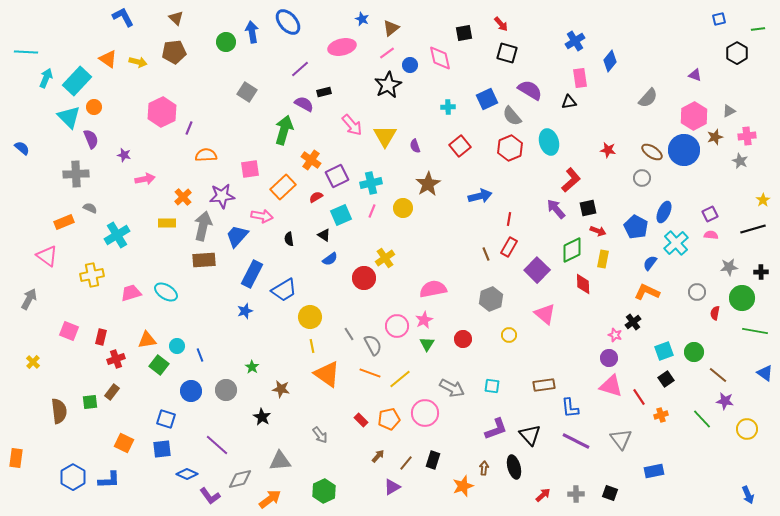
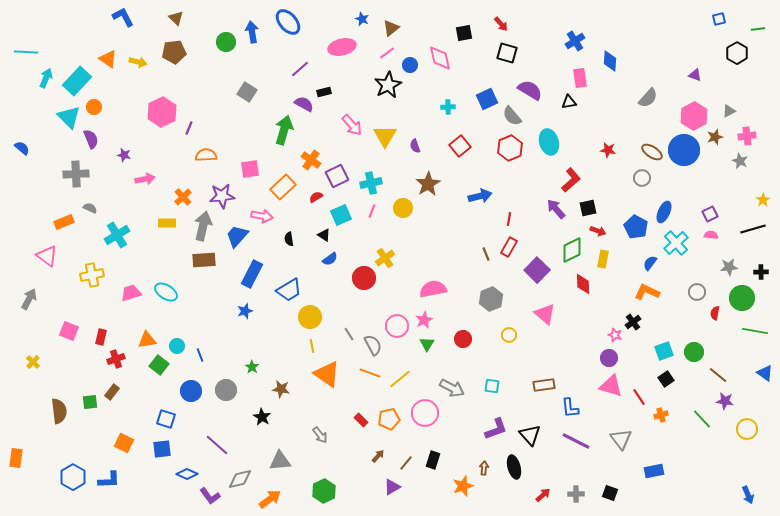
blue diamond at (610, 61): rotated 35 degrees counterclockwise
blue trapezoid at (284, 290): moved 5 px right
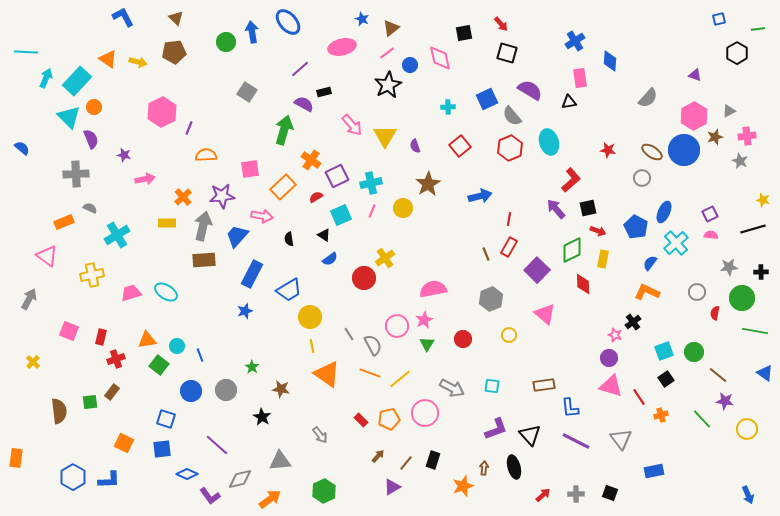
yellow star at (763, 200): rotated 24 degrees counterclockwise
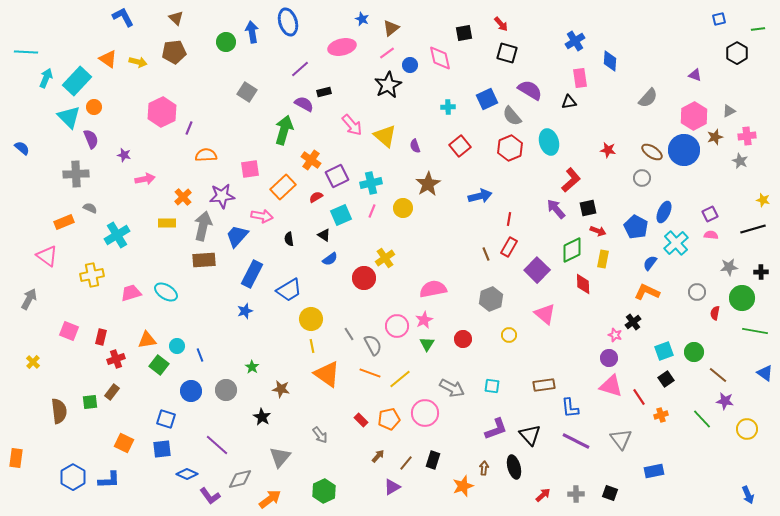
blue ellipse at (288, 22): rotated 24 degrees clockwise
yellow triangle at (385, 136): rotated 20 degrees counterclockwise
yellow circle at (310, 317): moved 1 px right, 2 px down
gray triangle at (280, 461): moved 4 px up; rotated 45 degrees counterclockwise
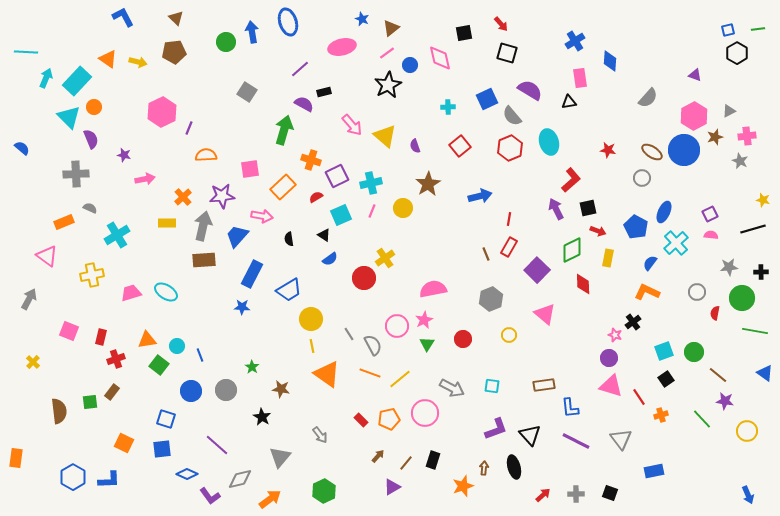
blue square at (719, 19): moved 9 px right, 11 px down
orange cross at (311, 160): rotated 18 degrees counterclockwise
purple arrow at (556, 209): rotated 15 degrees clockwise
yellow rectangle at (603, 259): moved 5 px right, 1 px up
blue star at (245, 311): moved 3 px left, 4 px up; rotated 21 degrees clockwise
yellow circle at (747, 429): moved 2 px down
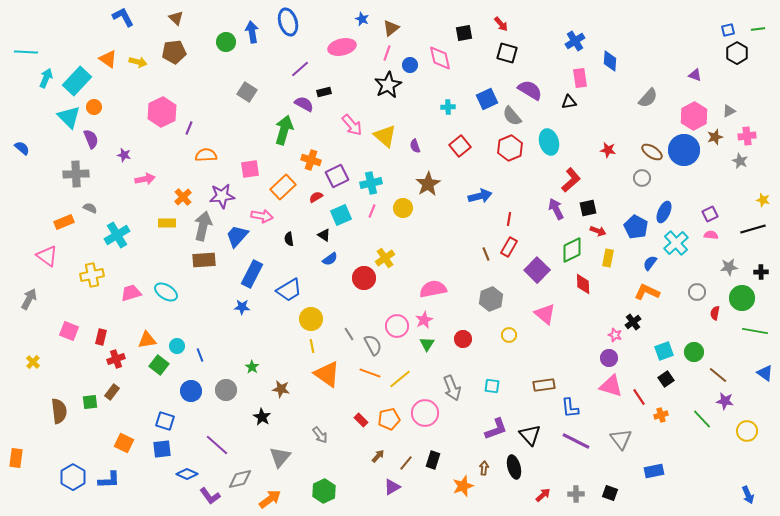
pink line at (387, 53): rotated 35 degrees counterclockwise
gray arrow at (452, 388): rotated 40 degrees clockwise
blue square at (166, 419): moved 1 px left, 2 px down
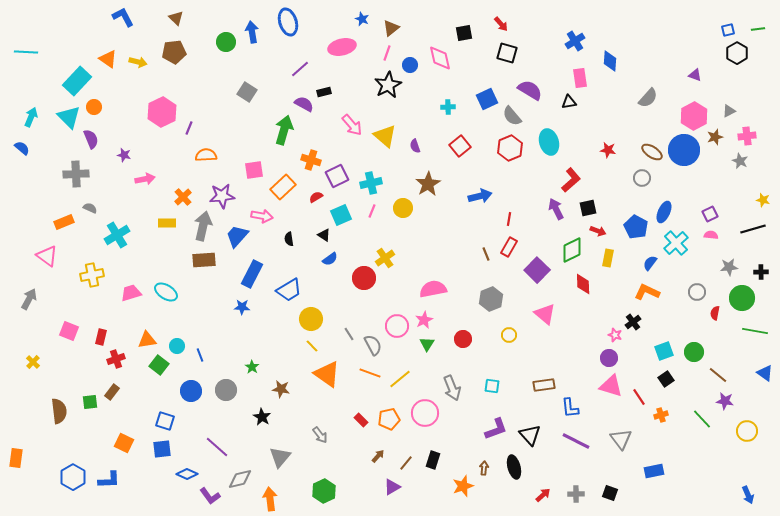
cyan arrow at (46, 78): moved 15 px left, 39 px down
pink square at (250, 169): moved 4 px right, 1 px down
yellow line at (312, 346): rotated 32 degrees counterclockwise
purple line at (217, 445): moved 2 px down
orange arrow at (270, 499): rotated 60 degrees counterclockwise
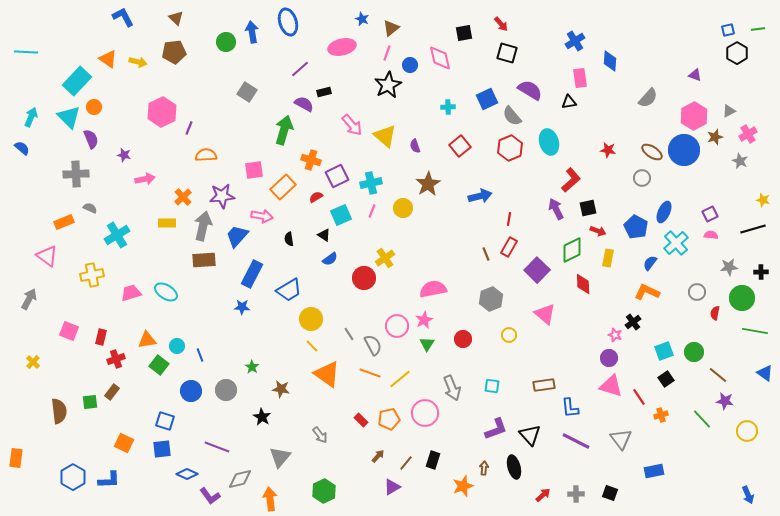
pink cross at (747, 136): moved 1 px right, 2 px up; rotated 24 degrees counterclockwise
purple line at (217, 447): rotated 20 degrees counterclockwise
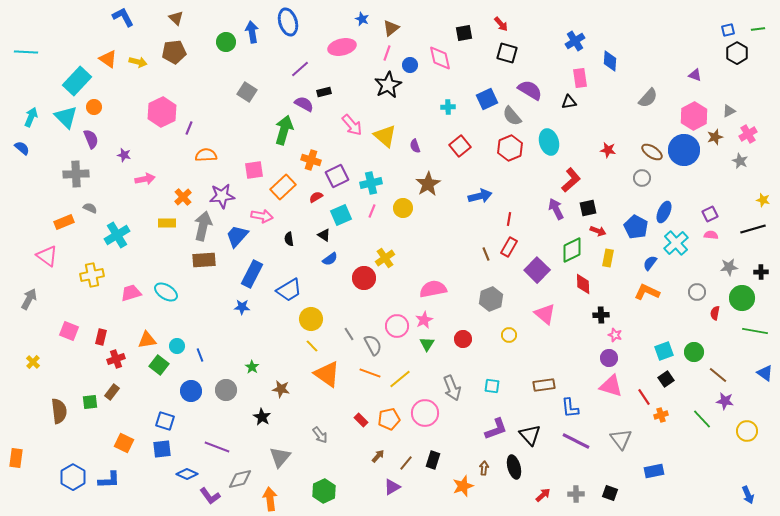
cyan triangle at (69, 117): moved 3 px left
black cross at (633, 322): moved 32 px left, 7 px up; rotated 35 degrees clockwise
red line at (639, 397): moved 5 px right
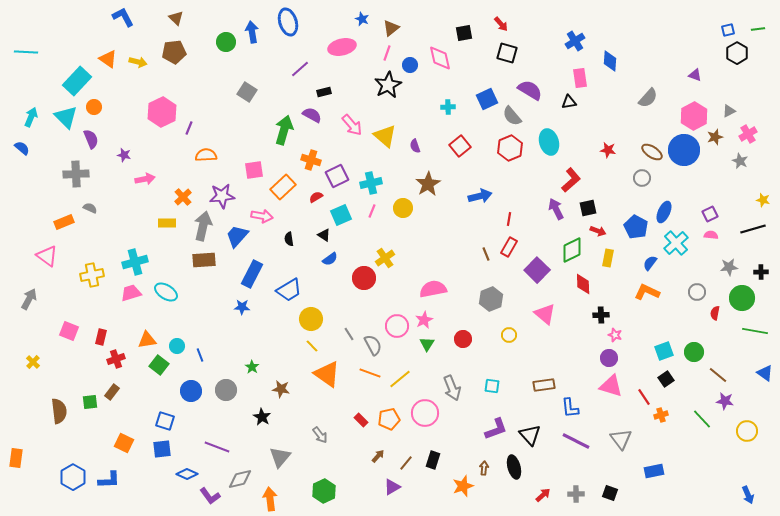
purple semicircle at (304, 104): moved 8 px right, 11 px down
cyan cross at (117, 235): moved 18 px right, 27 px down; rotated 15 degrees clockwise
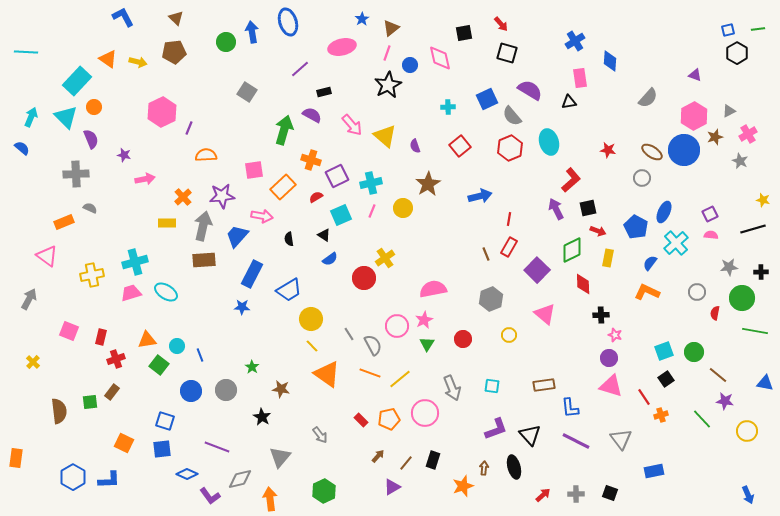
blue star at (362, 19): rotated 16 degrees clockwise
blue triangle at (765, 373): moved 10 px down; rotated 24 degrees counterclockwise
